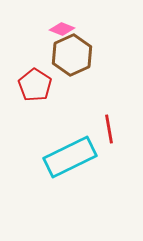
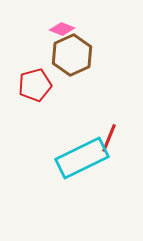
red pentagon: rotated 24 degrees clockwise
red line: moved 9 px down; rotated 32 degrees clockwise
cyan rectangle: moved 12 px right, 1 px down
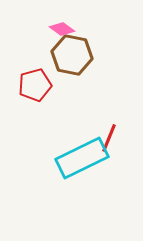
pink diamond: rotated 15 degrees clockwise
brown hexagon: rotated 24 degrees counterclockwise
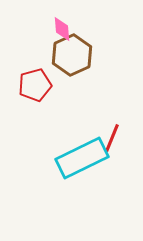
pink diamond: rotated 50 degrees clockwise
brown hexagon: rotated 24 degrees clockwise
red line: moved 3 px right
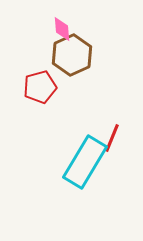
red pentagon: moved 5 px right, 2 px down
cyan rectangle: moved 3 px right, 4 px down; rotated 33 degrees counterclockwise
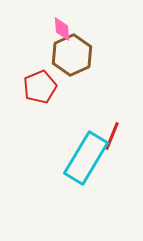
red pentagon: rotated 8 degrees counterclockwise
red line: moved 2 px up
cyan rectangle: moved 1 px right, 4 px up
